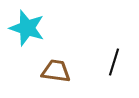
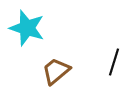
brown trapezoid: rotated 48 degrees counterclockwise
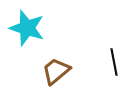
black line: rotated 28 degrees counterclockwise
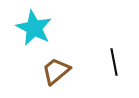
cyan star: moved 7 px right; rotated 9 degrees clockwise
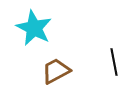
brown trapezoid: rotated 12 degrees clockwise
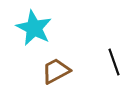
black line: rotated 8 degrees counterclockwise
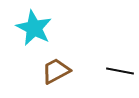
black line: moved 6 px right, 9 px down; rotated 60 degrees counterclockwise
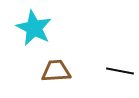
brown trapezoid: rotated 24 degrees clockwise
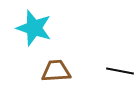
cyan star: rotated 9 degrees counterclockwise
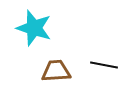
black line: moved 16 px left, 6 px up
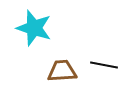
brown trapezoid: moved 6 px right
